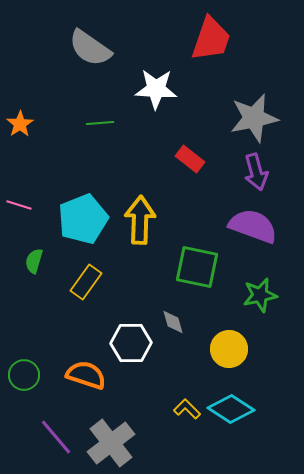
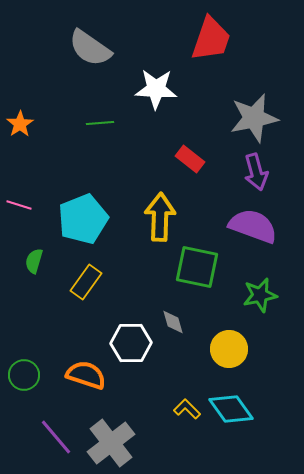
yellow arrow: moved 20 px right, 3 px up
cyan diamond: rotated 21 degrees clockwise
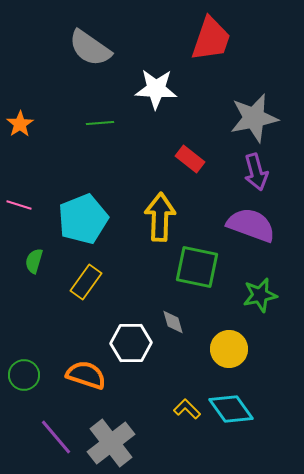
purple semicircle: moved 2 px left, 1 px up
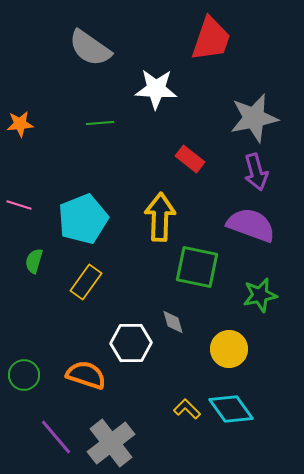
orange star: rotated 28 degrees clockwise
